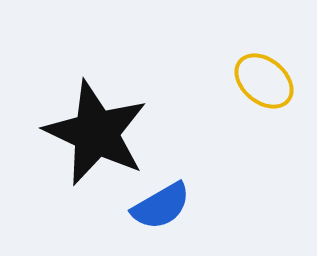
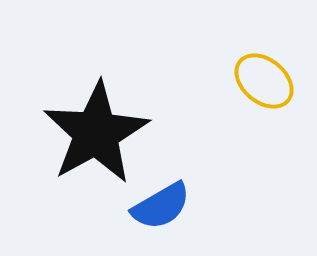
black star: rotated 18 degrees clockwise
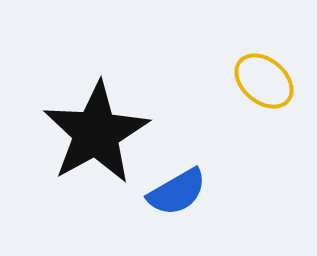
blue semicircle: moved 16 px right, 14 px up
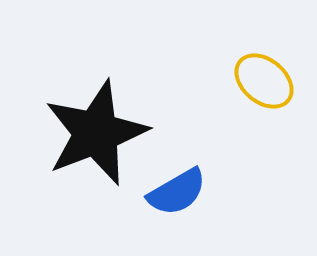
black star: rotated 8 degrees clockwise
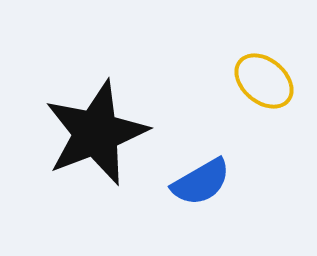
blue semicircle: moved 24 px right, 10 px up
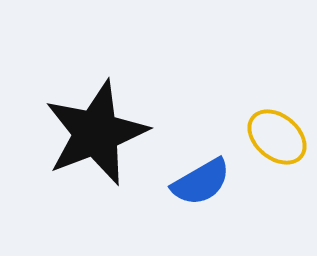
yellow ellipse: moved 13 px right, 56 px down
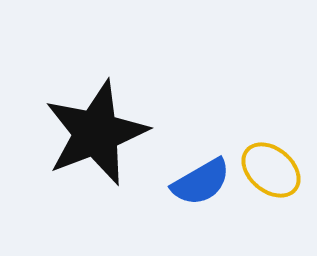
yellow ellipse: moved 6 px left, 33 px down
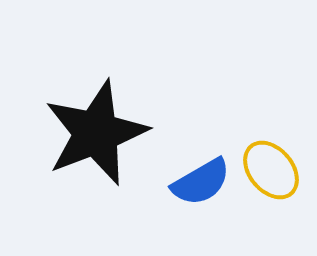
yellow ellipse: rotated 10 degrees clockwise
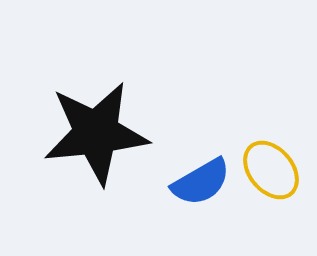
black star: rotated 15 degrees clockwise
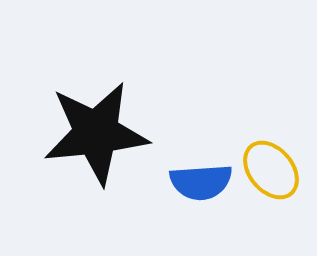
blue semicircle: rotated 26 degrees clockwise
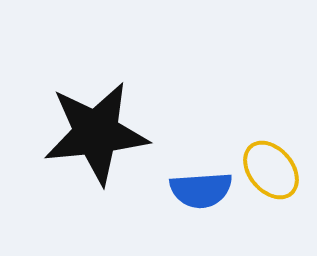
blue semicircle: moved 8 px down
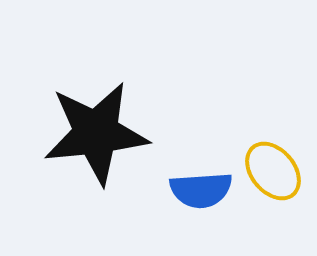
yellow ellipse: moved 2 px right, 1 px down
